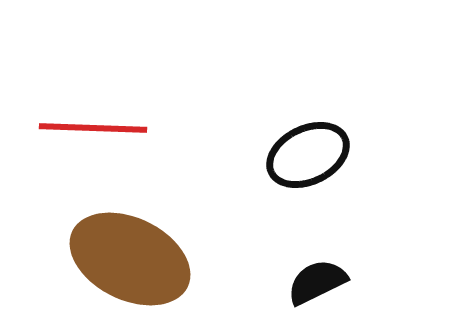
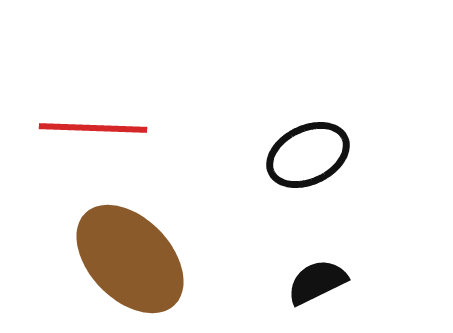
brown ellipse: rotated 20 degrees clockwise
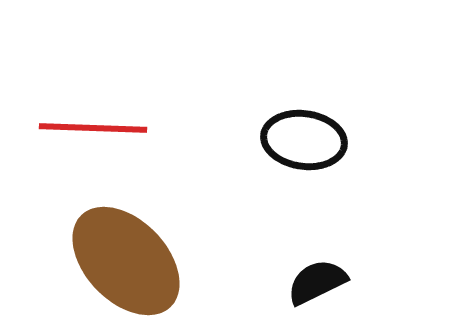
black ellipse: moved 4 px left, 15 px up; rotated 34 degrees clockwise
brown ellipse: moved 4 px left, 2 px down
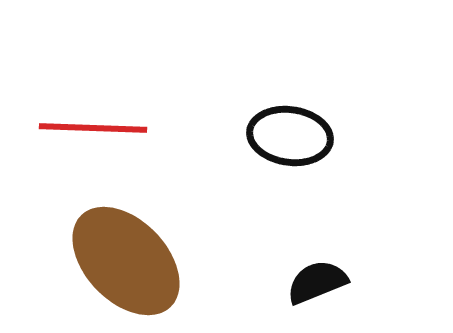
black ellipse: moved 14 px left, 4 px up
black semicircle: rotated 4 degrees clockwise
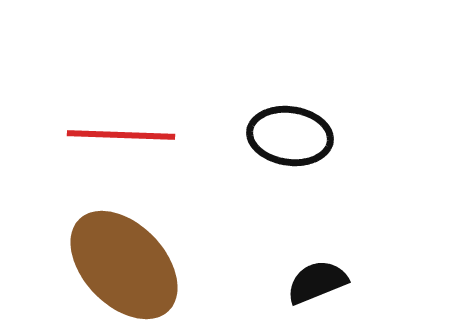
red line: moved 28 px right, 7 px down
brown ellipse: moved 2 px left, 4 px down
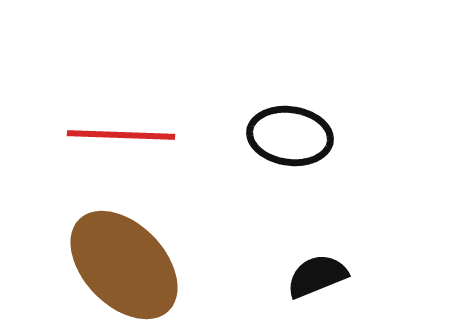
black semicircle: moved 6 px up
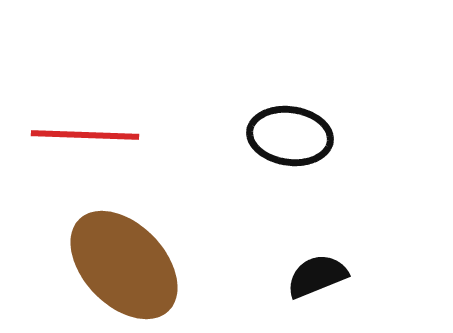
red line: moved 36 px left
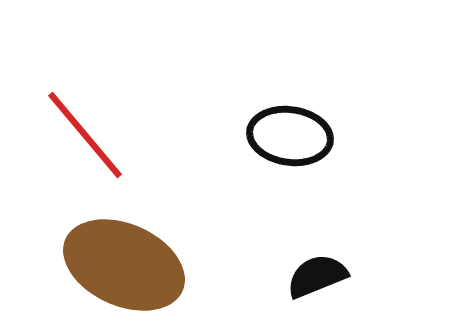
red line: rotated 48 degrees clockwise
brown ellipse: rotated 22 degrees counterclockwise
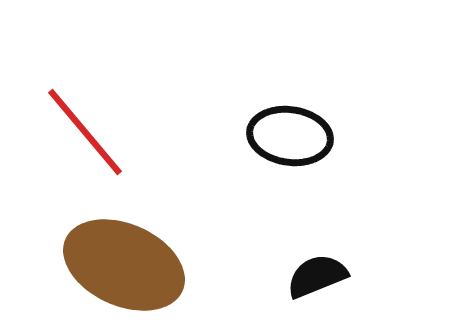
red line: moved 3 px up
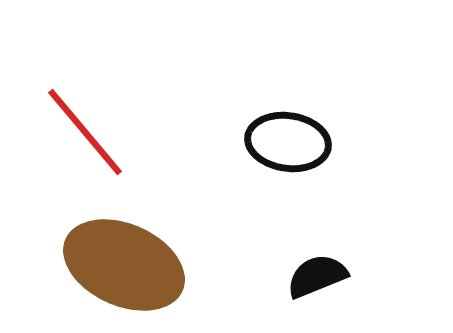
black ellipse: moved 2 px left, 6 px down
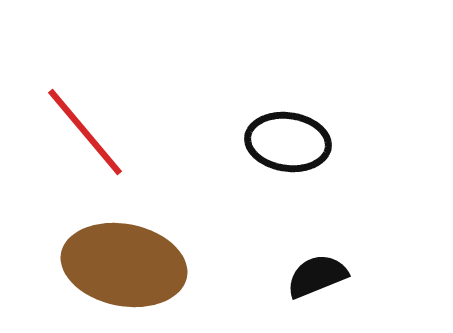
brown ellipse: rotated 13 degrees counterclockwise
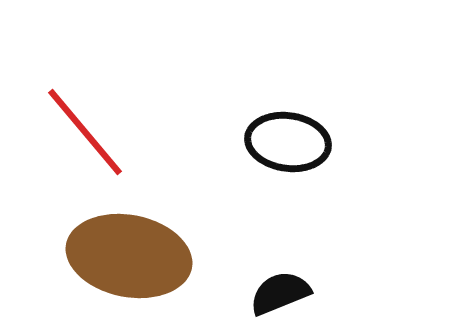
brown ellipse: moved 5 px right, 9 px up
black semicircle: moved 37 px left, 17 px down
